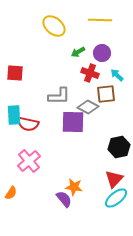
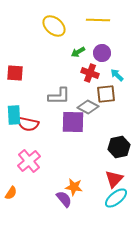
yellow line: moved 2 px left
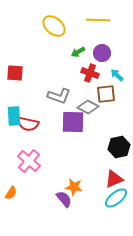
gray L-shape: rotated 20 degrees clockwise
cyan rectangle: moved 1 px down
pink cross: rotated 10 degrees counterclockwise
red triangle: rotated 24 degrees clockwise
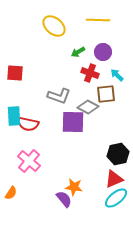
purple circle: moved 1 px right, 1 px up
black hexagon: moved 1 px left, 7 px down
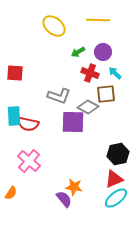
cyan arrow: moved 2 px left, 2 px up
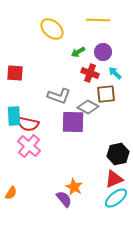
yellow ellipse: moved 2 px left, 3 px down
pink cross: moved 15 px up
orange star: rotated 18 degrees clockwise
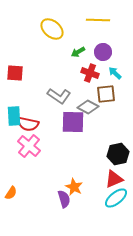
gray L-shape: rotated 15 degrees clockwise
purple semicircle: rotated 24 degrees clockwise
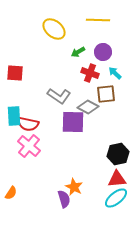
yellow ellipse: moved 2 px right
red triangle: moved 3 px right; rotated 18 degrees clockwise
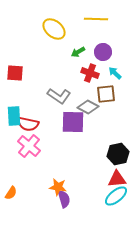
yellow line: moved 2 px left, 1 px up
orange star: moved 16 px left; rotated 18 degrees counterclockwise
cyan ellipse: moved 2 px up
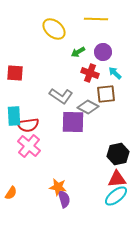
gray L-shape: moved 2 px right
red semicircle: moved 1 px down; rotated 20 degrees counterclockwise
